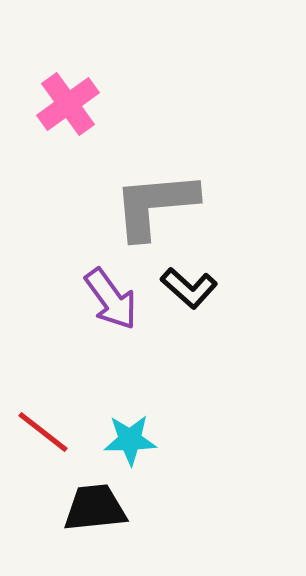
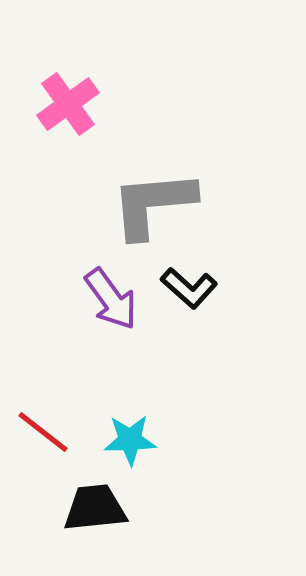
gray L-shape: moved 2 px left, 1 px up
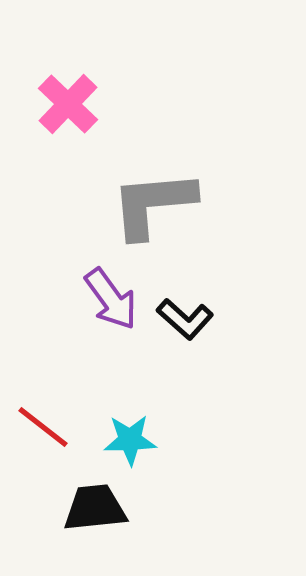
pink cross: rotated 10 degrees counterclockwise
black L-shape: moved 4 px left, 31 px down
red line: moved 5 px up
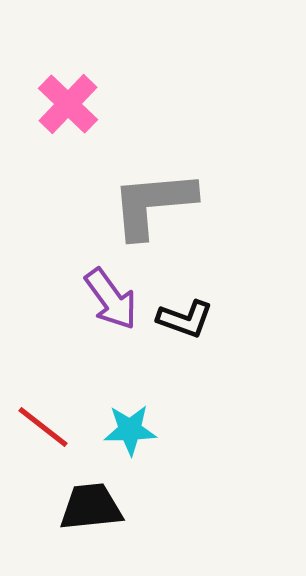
black L-shape: rotated 22 degrees counterclockwise
cyan star: moved 10 px up
black trapezoid: moved 4 px left, 1 px up
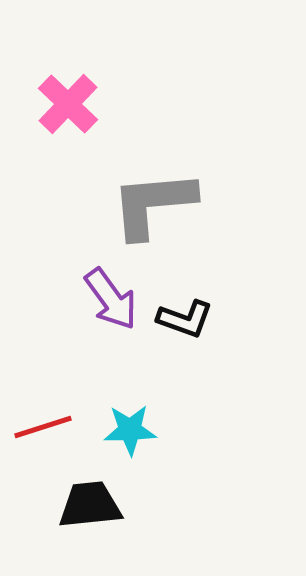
red line: rotated 56 degrees counterclockwise
black trapezoid: moved 1 px left, 2 px up
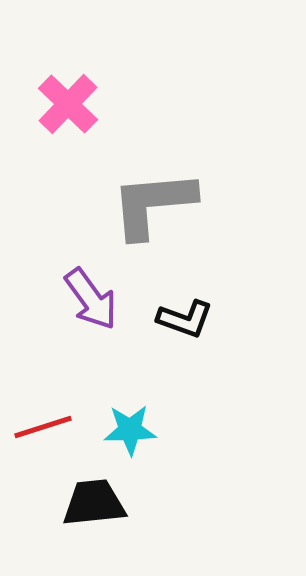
purple arrow: moved 20 px left
black trapezoid: moved 4 px right, 2 px up
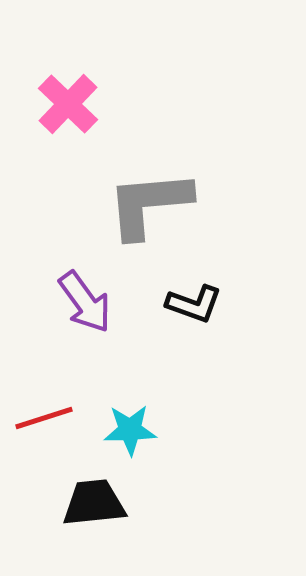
gray L-shape: moved 4 px left
purple arrow: moved 6 px left, 3 px down
black L-shape: moved 9 px right, 15 px up
red line: moved 1 px right, 9 px up
